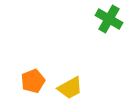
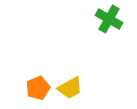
orange pentagon: moved 5 px right, 7 px down
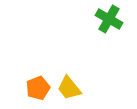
yellow trapezoid: moved 1 px left; rotated 80 degrees clockwise
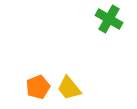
orange pentagon: moved 1 px up
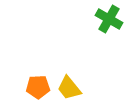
orange pentagon: rotated 20 degrees clockwise
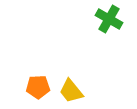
yellow trapezoid: moved 2 px right, 3 px down
